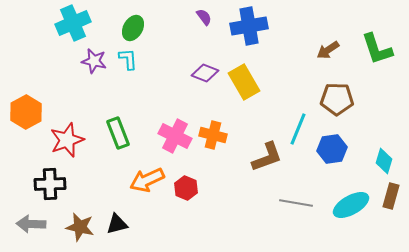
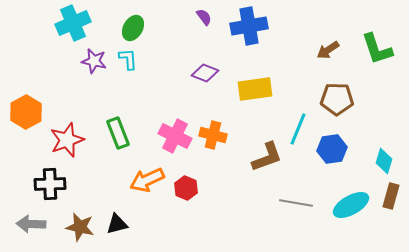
yellow rectangle: moved 11 px right, 7 px down; rotated 68 degrees counterclockwise
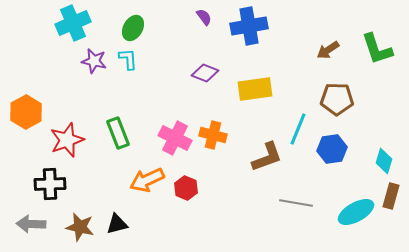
pink cross: moved 2 px down
cyan ellipse: moved 5 px right, 7 px down
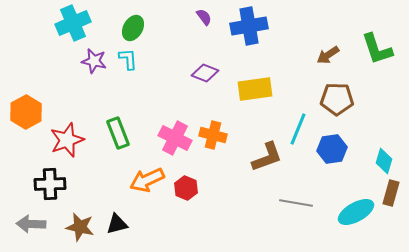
brown arrow: moved 5 px down
brown rectangle: moved 3 px up
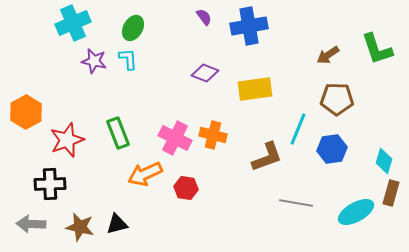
orange arrow: moved 2 px left, 6 px up
red hexagon: rotated 15 degrees counterclockwise
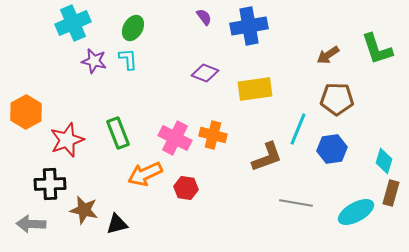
brown star: moved 4 px right, 17 px up
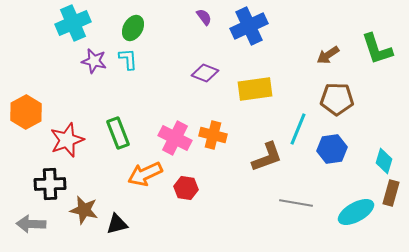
blue cross: rotated 15 degrees counterclockwise
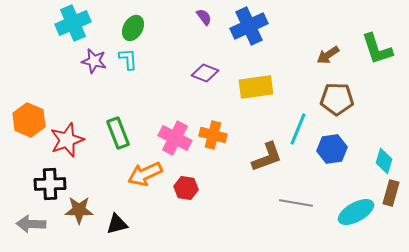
yellow rectangle: moved 1 px right, 2 px up
orange hexagon: moved 3 px right, 8 px down; rotated 8 degrees counterclockwise
brown star: moved 5 px left; rotated 12 degrees counterclockwise
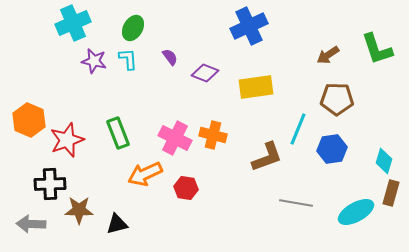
purple semicircle: moved 34 px left, 40 px down
